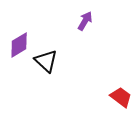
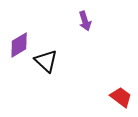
purple arrow: rotated 132 degrees clockwise
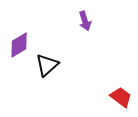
black triangle: moved 1 px right, 4 px down; rotated 35 degrees clockwise
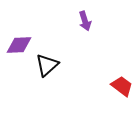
purple diamond: rotated 28 degrees clockwise
red trapezoid: moved 1 px right, 11 px up
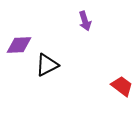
black triangle: rotated 15 degrees clockwise
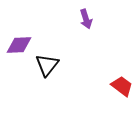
purple arrow: moved 1 px right, 2 px up
black triangle: rotated 25 degrees counterclockwise
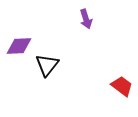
purple diamond: moved 1 px down
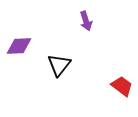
purple arrow: moved 2 px down
black triangle: moved 12 px right
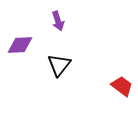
purple arrow: moved 28 px left
purple diamond: moved 1 px right, 1 px up
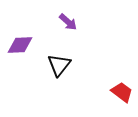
purple arrow: moved 10 px right, 1 px down; rotated 30 degrees counterclockwise
red trapezoid: moved 6 px down
